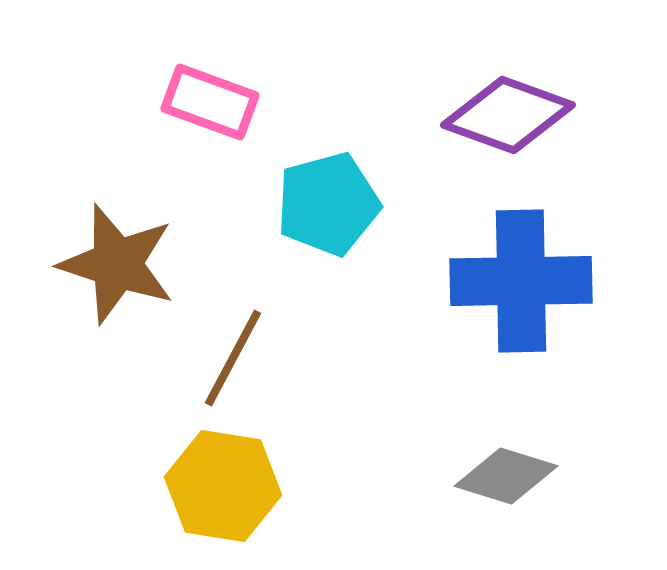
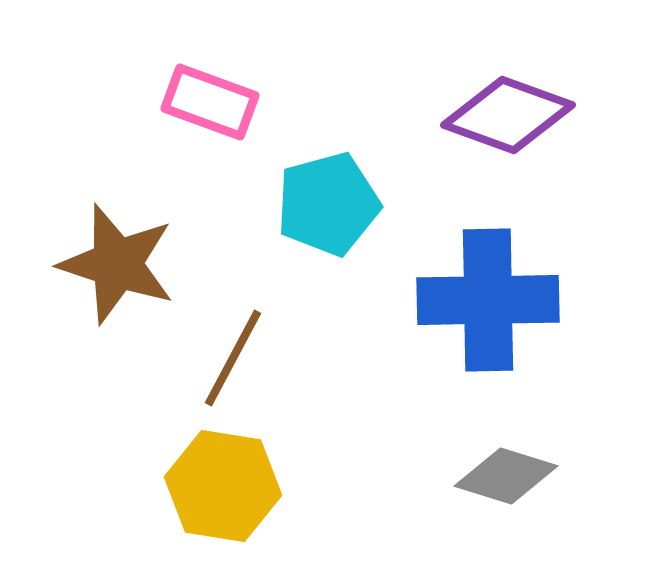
blue cross: moved 33 px left, 19 px down
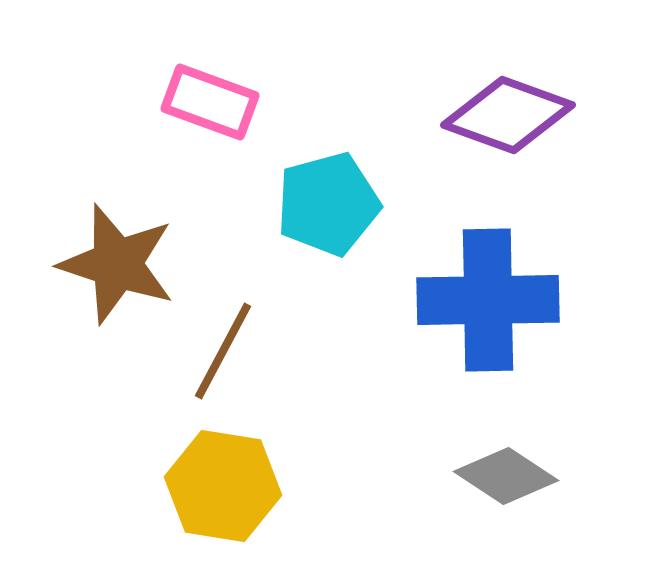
brown line: moved 10 px left, 7 px up
gray diamond: rotated 16 degrees clockwise
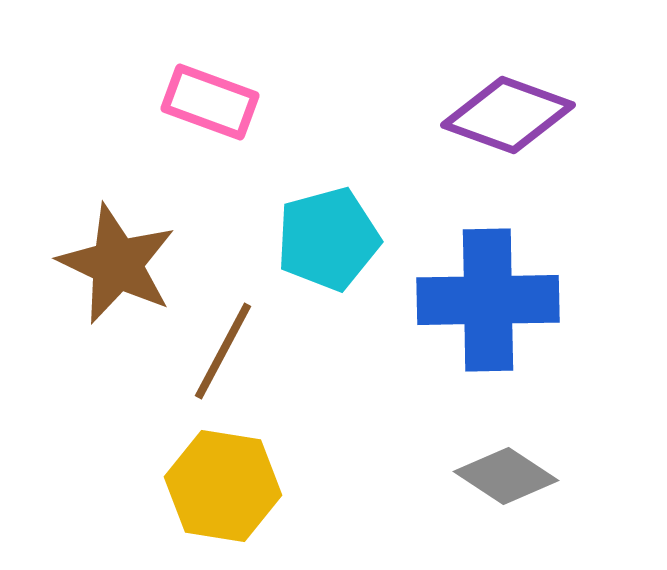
cyan pentagon: moved 35 px down
brown star: rotated 7 degrees clockwise
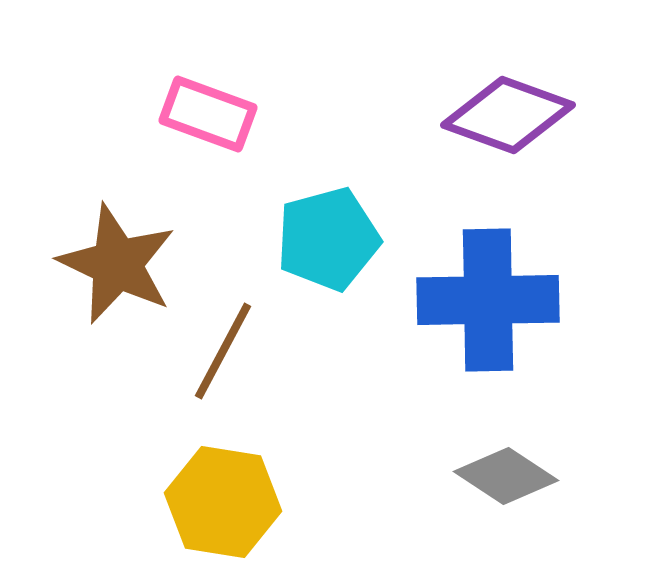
pink rectangle: moved 2 px left, 12 px down
yellow hexagon: moved 16 px down
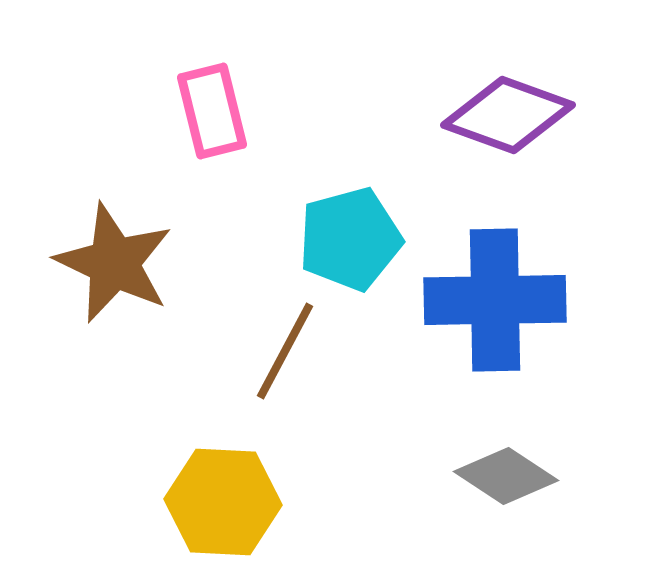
pink rectangle: moved 4 px right, 3 px up; rotated 56 degrees clockwise
cyan pentagon: moved 22 px right
brown star: moved 3 px left, 1 px up
blue cross: moved 7 px right
brown line: moved 62 px right
yellow hexagon: rotated 6 degrees counterclockwise
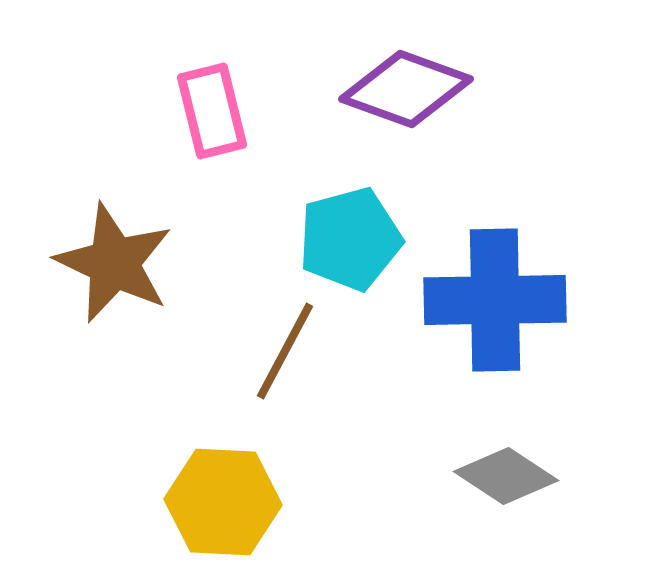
purple diamond: moved 102 px left, 26 px up
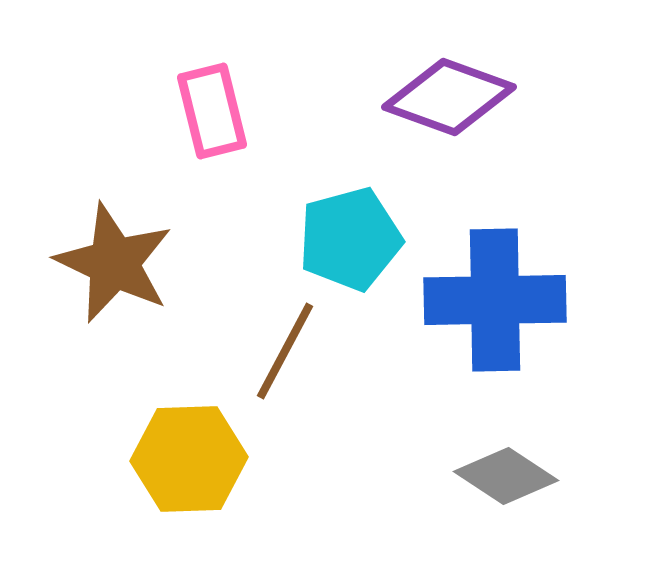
purple diamond: moved 43 px right, 8 px down
yellow hexagon: moved 34 px left, 43 px up; rotated 5 degrees counterclockwise
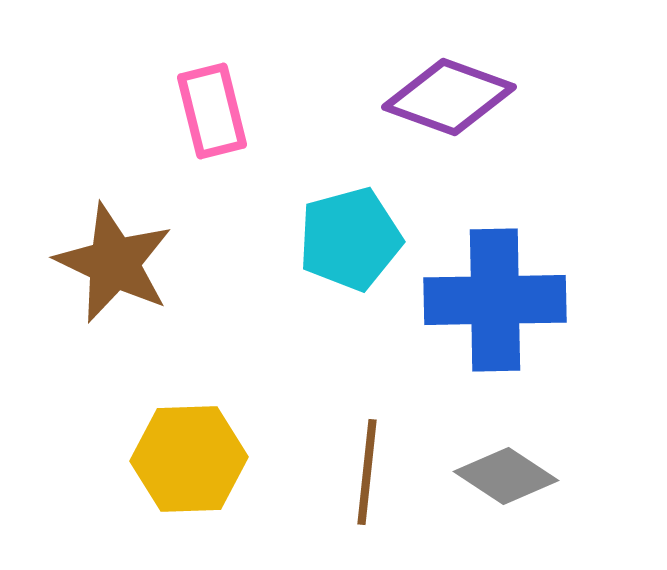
brown line: moved 82 px right, 121 px down; rotated 22 degrees counterclockwise
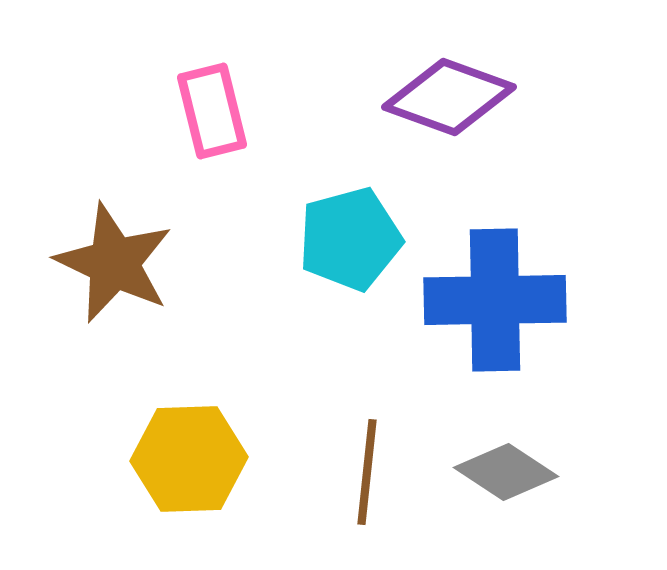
gray diamond: moved 4 px up
